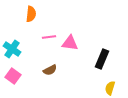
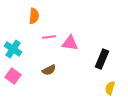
orange semicircle: moved 3 px right, 2 px down
cyan cross: moved 1 px right
brown semicircle: moved 1 px left
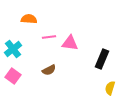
orange semicircle: moved 5 px left, 3 px down; rotated 91 degrees counterclockwise
cyan cross: rotated 18 degrees clockwise
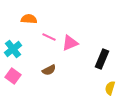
pink line: rotated 32 degrees clockwise
pink triangle: rotated 30 degrees counterclockwise
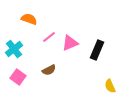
orange semicircle: rotated 14 degrees clockwise
pink line: rotated 64 degrees counterclockwise
cyan cross: moved 1 px right
black rectangle: moved 5 px left, 9 px up
pink square: moved 5 px right, 1 px down
yellow semicircle: moved 2 px up; rotated 40 degrees counterclockwise
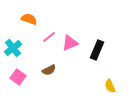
cyan cross: moved 1 px left, 1 px up
